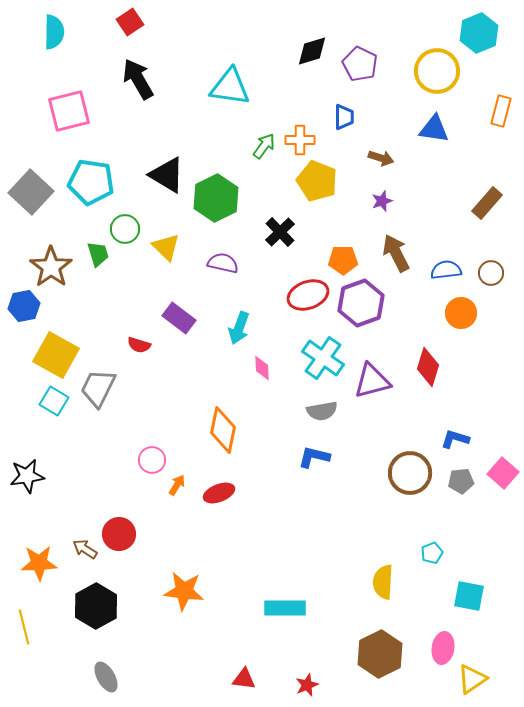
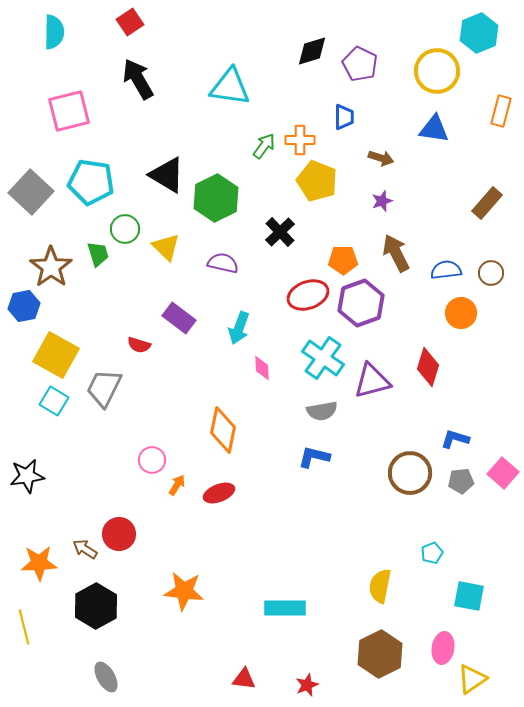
gray trapezoid at (98, 388): moved 6 px right
yellow semicircle at (383, 582): moved 3 px left, 4 px down; rotated 8 degrees clockwise
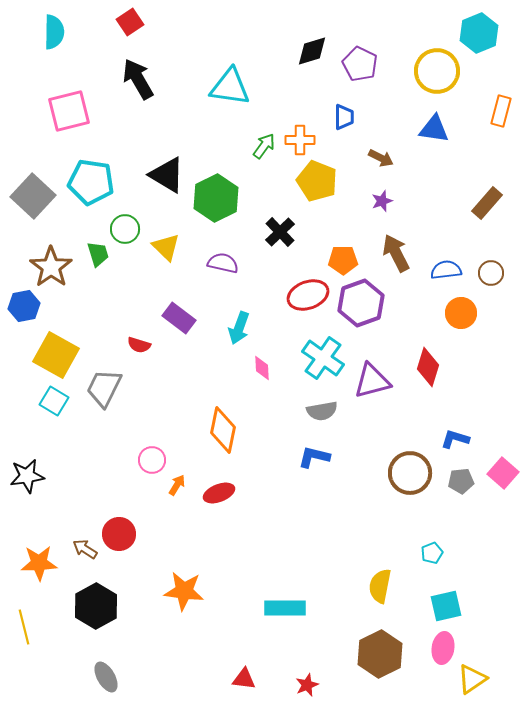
brown arrow at (381, 158): rotated 10 degrees clockwise
gray square at (31, 192): moved 2 px right, 4 px down
cyan square at (469, 596): moved 23 px left, 10 px down; rotated 24 degrees counterclockwise
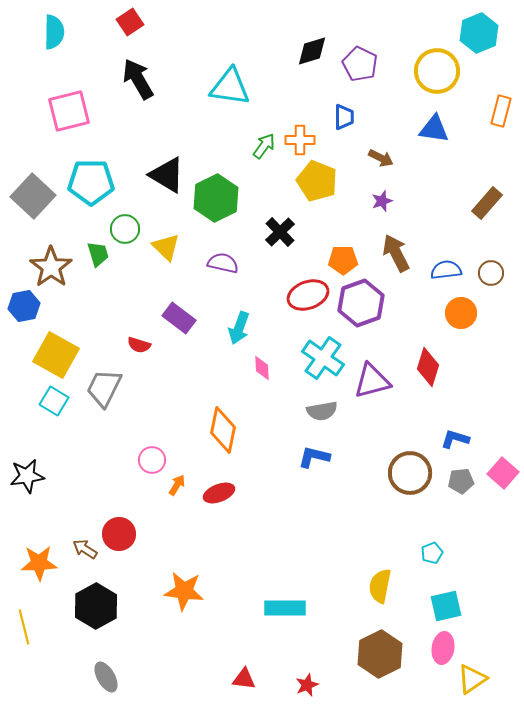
cyan pentagon at (91, 182): rotated 9 degrees counterclockwise
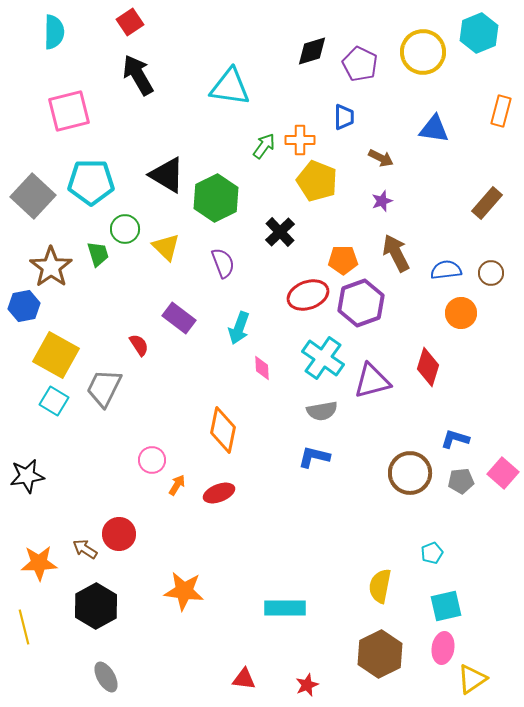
yellow circle at (437, 71): moved 14 px left, 19 px up
black arrow at (138, 79): moved 4 px up
purple semicircle at (223, 263): rotated 56 degrees clockwise
red semicircle at (139, 345): rotated 140 degrees counterclockwise
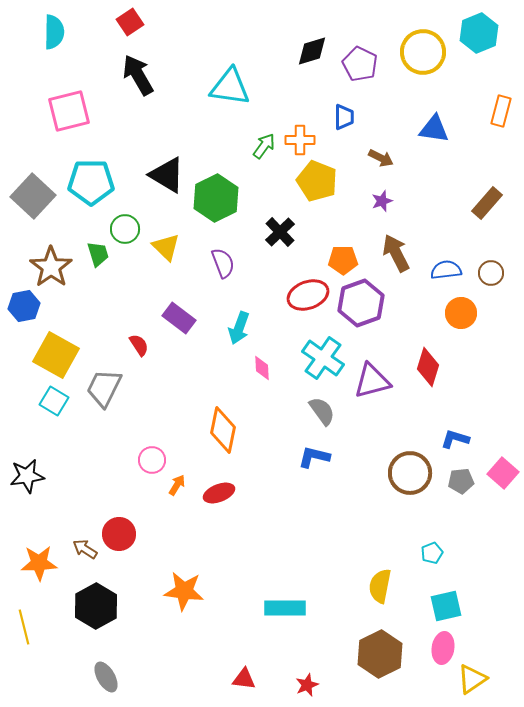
gray semicircle at (322, 411): rotated 116 degrees counterclockwise
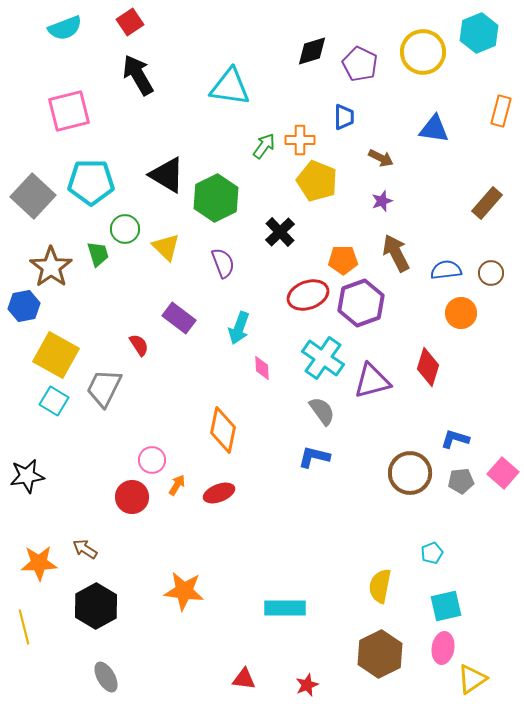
cyan semicircle at (54, 32): moved 11 px right, 4 px up; rotated 68 degrees clockwise
red circle at (119, 534): moved 13 px right, 37 px up
